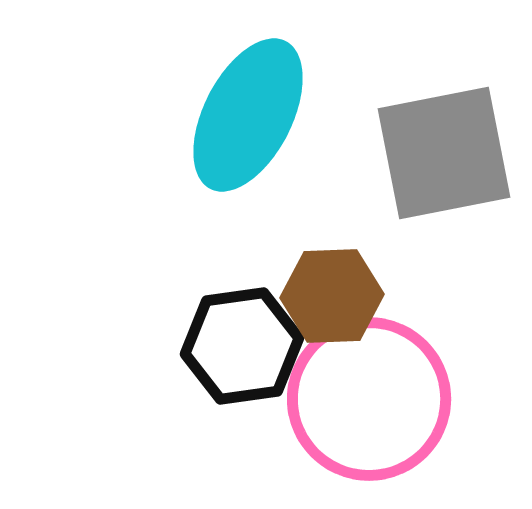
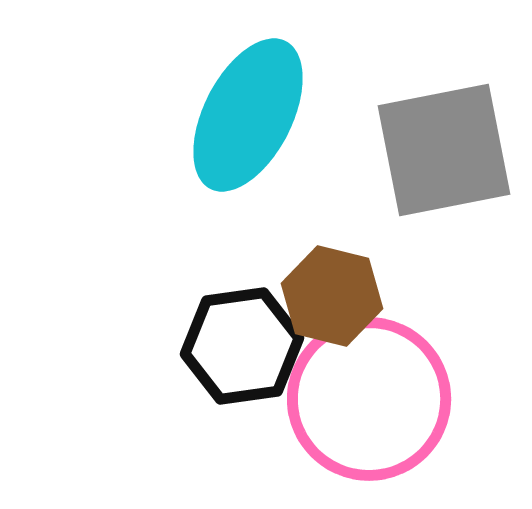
gray square: moved 3 px up
brown hexagon: rotated 16 degrees clockwise
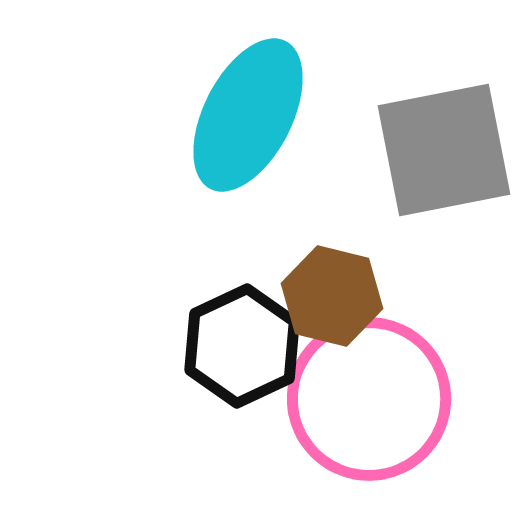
black hexagon: rotated 17 degrees counterclockwise
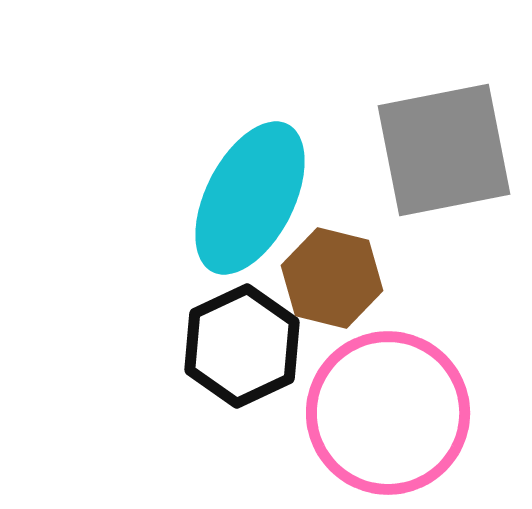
cyan ellipse: moved 2 px right, 83 px down
brown hexagon: moved 18 px up
pink circle: moved 19 px right, 14 px down
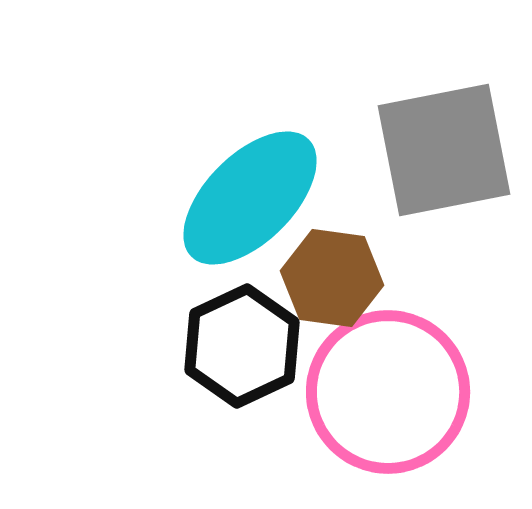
cyan ellipse: rotated 18 degrees clockwise
brown hexagon: rotated 6 degrees counterclockwise
pink circle: moved 21 px up
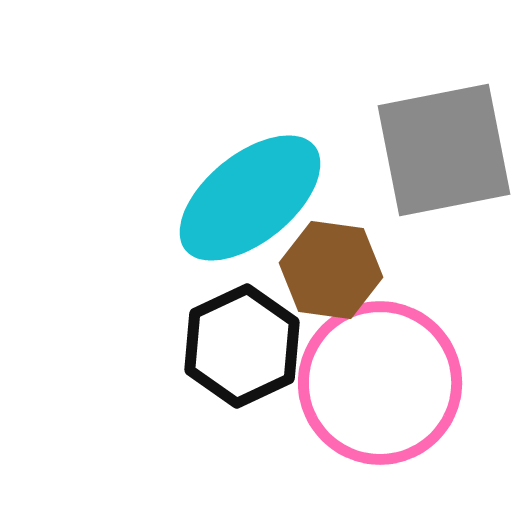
cyan ellipse: rotated 6 degrees clockwise
brown hexagon: moved 1 px left, 8 px up
pink circle: moved 8 px left, 9 px up
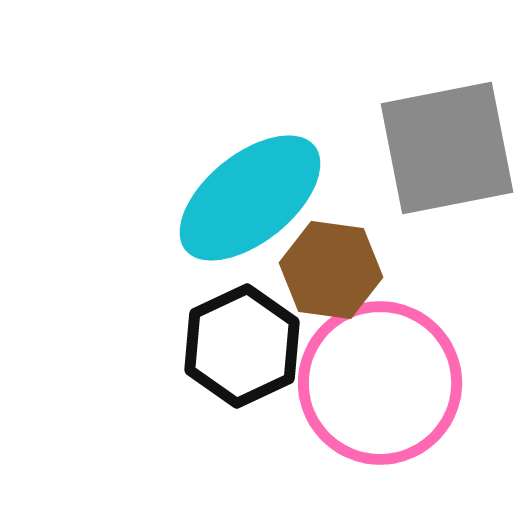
gray square: moved 3 px right, 2 px up
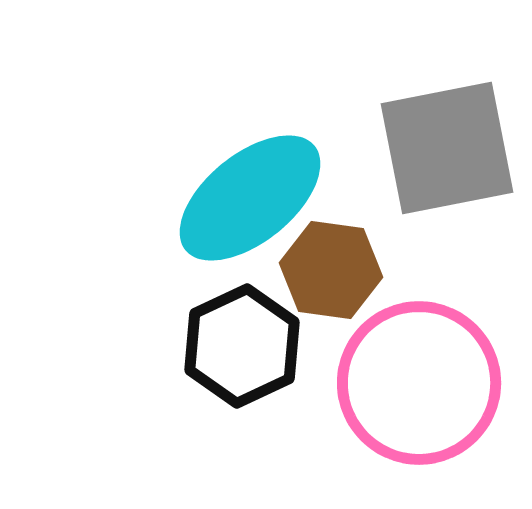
pink circle: moved 39 px right
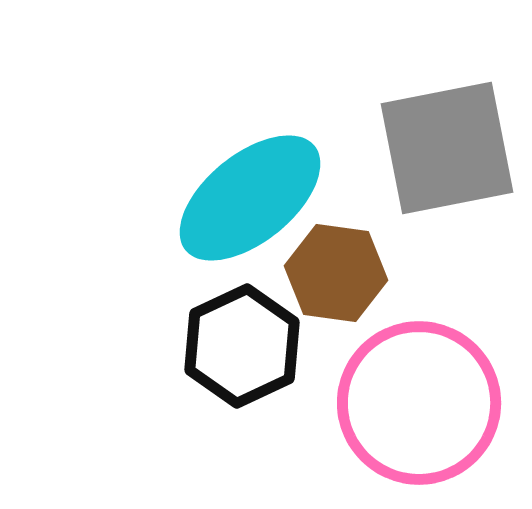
brown hexagon: moved 5 px right, 3 px down
pink circle: moved 20 px down
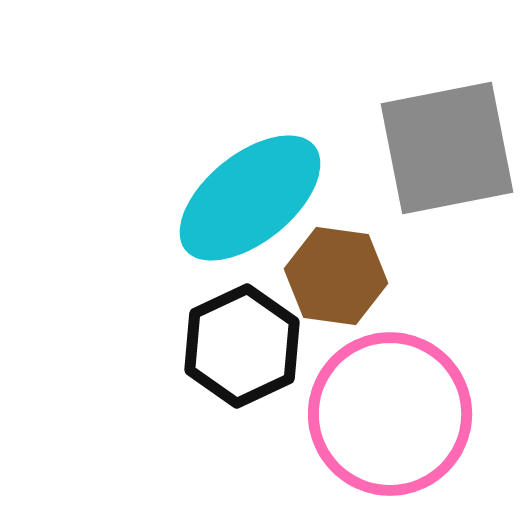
brown hexagon: moved 3 px down
pink circle: moved 29 px left, 11 px down
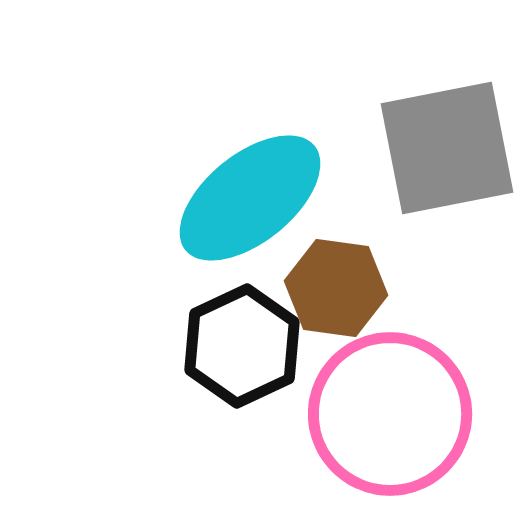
brown hexagon: moved 12 px down
